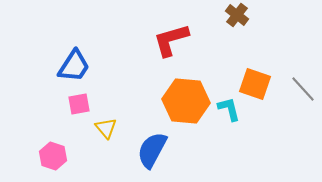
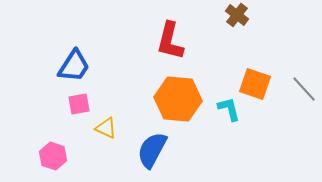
red L-shape: moved 1 px left, 1 px down; rotated 60 degrees counterclockwise
gray line: moved 1 px right
orange hexagon: moved 8 px left, 2 px up
yellow triangle: rotated 25 degrees counterclockwise
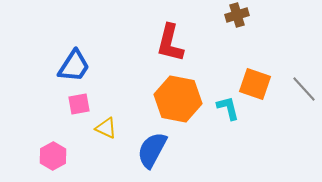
brown cross: rotated 35 degrees clockwise
red L-shape: moved 2 px down
orange hexagon: rotated 6 degrees clockwise
cyan L-shape: moved 1 px left, 1 px up
pink hexagon: rotated 12 degrees clockwise
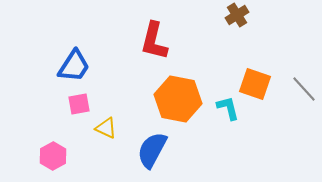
brown cross: rotated 15 degrees counterclockwise
red L-shape: moved 16 px left, 2 px up
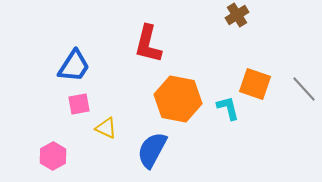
red L-shape: moved 6 px left, 3 px down
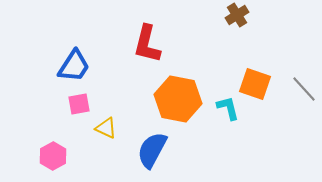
red L-shape: moved 1 px left
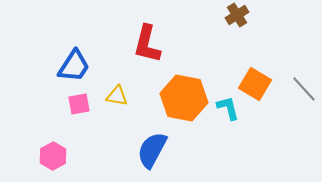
orange square: rotated 12 degrees clockwise
orange hexagon: moved 6 px right, 1 px up
yellow triangle: moved 11 px right, 32 px up; rotated 15 degrees counterclockwise
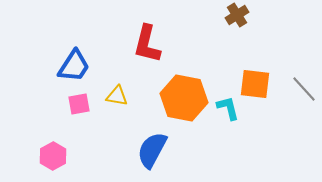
orange square: rotated 24 degrees counterclockwise
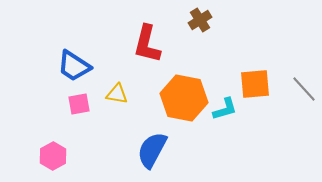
brown cross: moved 37 px left, 5 px down
blue trapezoid: rotated 90 degrees clockwise
orange square: rotated 12 degrees counterclockwise
yellow triangle: moved 2 px up
cyan L-shape: moved 3 px left, 1 px down; rotated 88 degrees clockwise
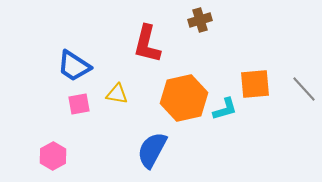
brown cross: rotated 15 degrees clockwise
orange hexagon: rotated 24 degrees counterclockwise
